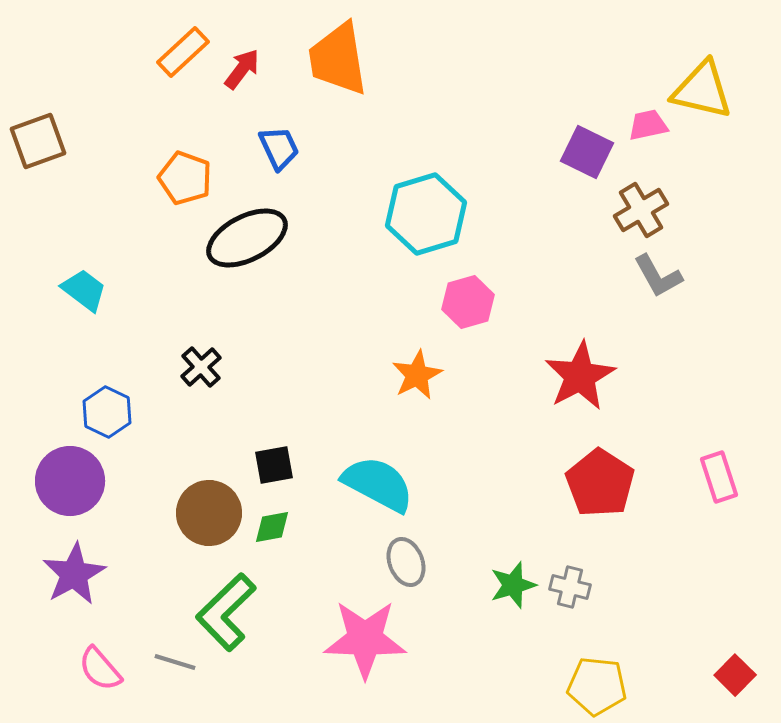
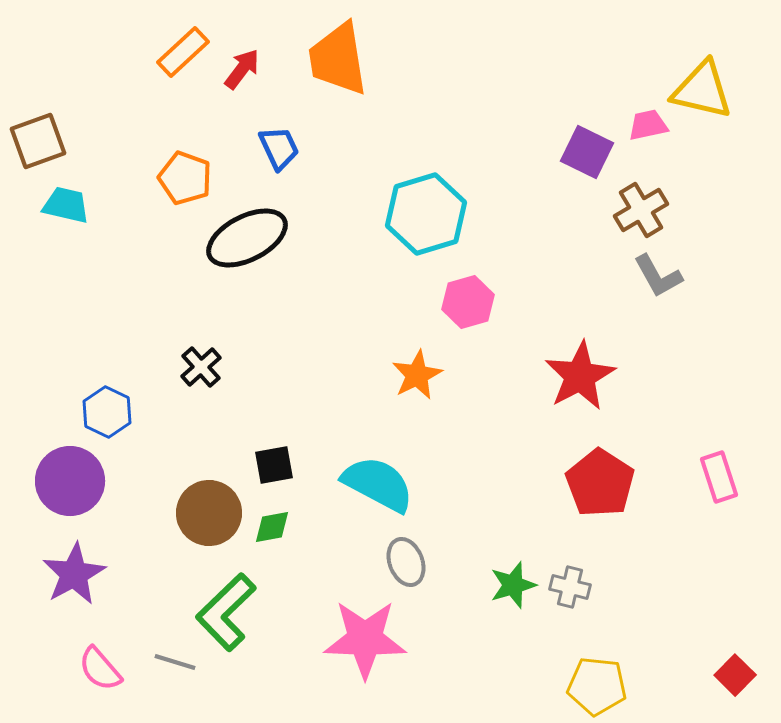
cyan trapezoid: moved 18 px left, 85 px up; rotated 24 degrees counterclockwise
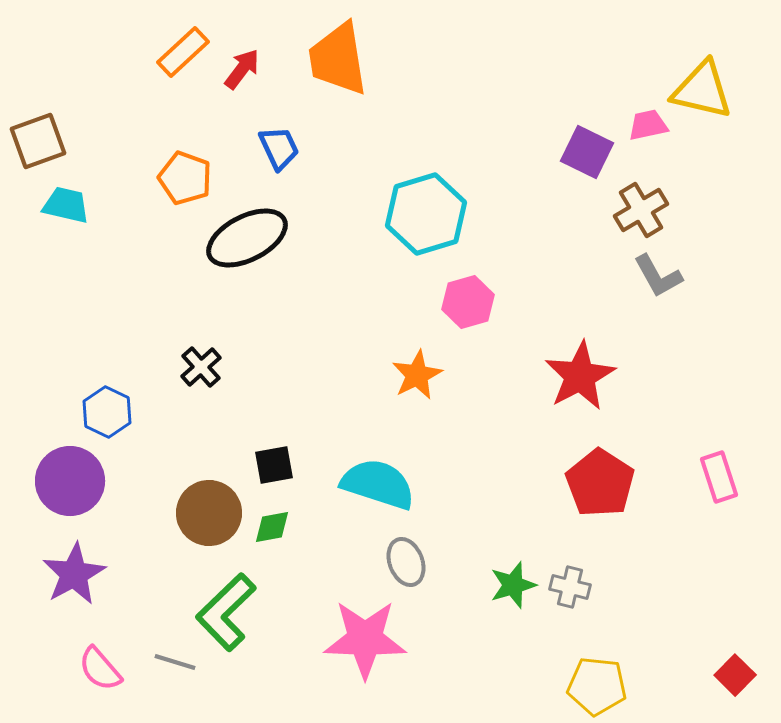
cyan semicircle: rotated 10 degrees counterclockwise
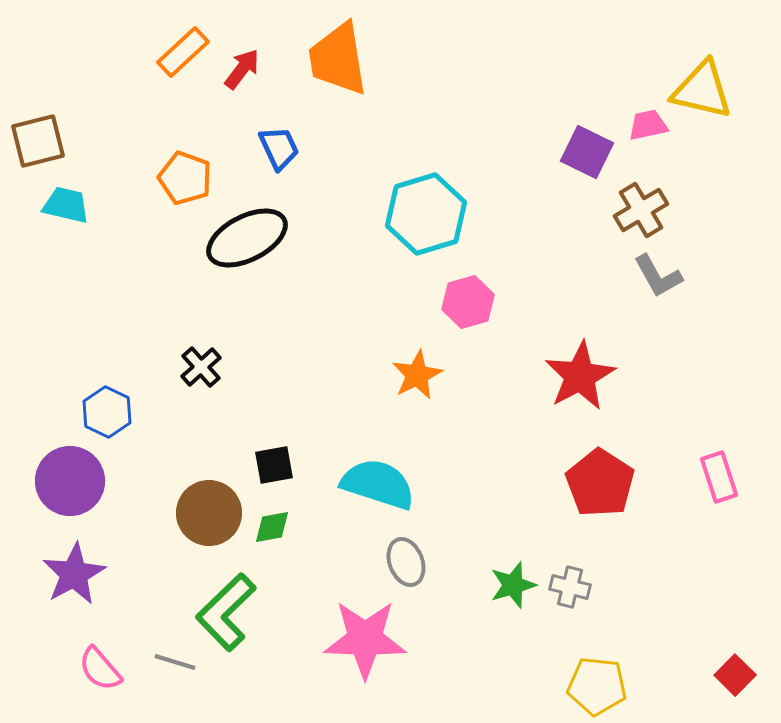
brown square: rotated 6 degrees clockwise
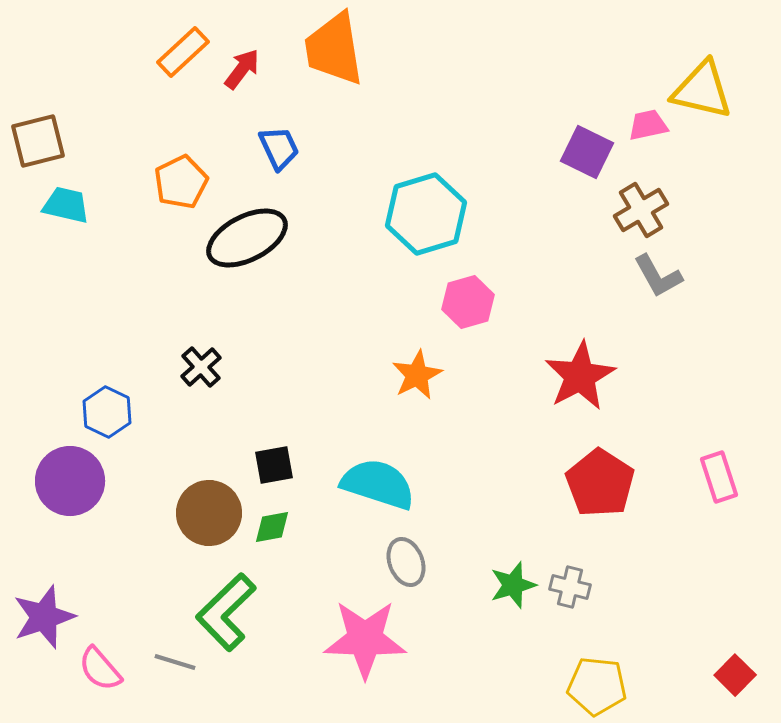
orange trapezoid: moved 4 px left, 10 px up
orange pentagon: moved 4 px left, 4 px down; rotated 26 degrees clockwise
purple star: moved 30 px left, 43 px down; rotated 10 degrees clockwise
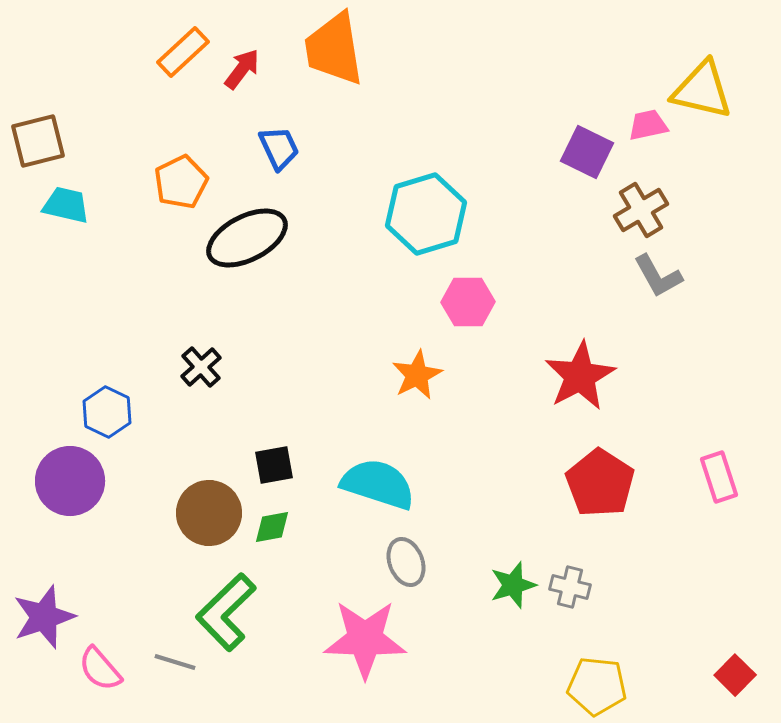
pink hexagon: rotated 15 degrees clockwise
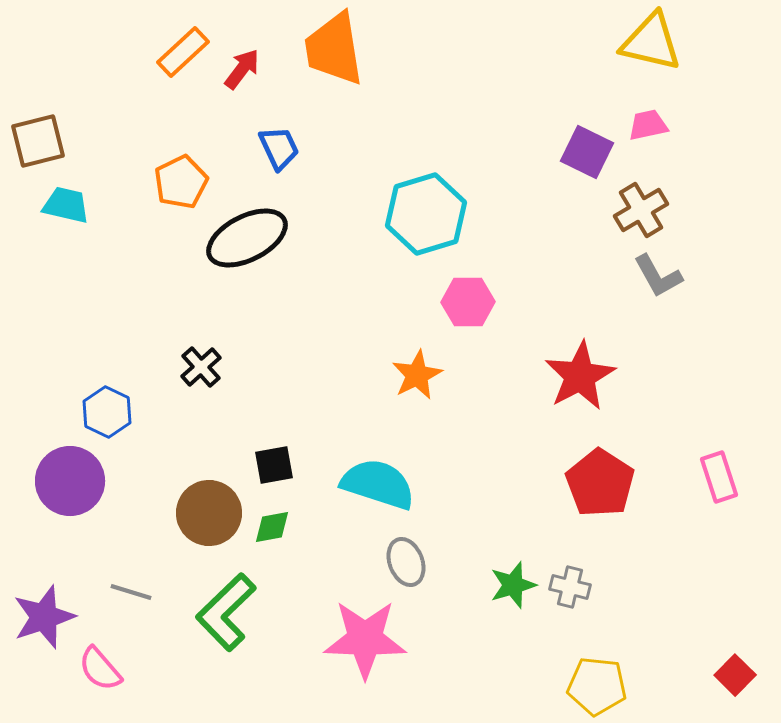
yellow triangle: moved 51 px left, 48 px up
gray line: moved 44 px left, 70 px up
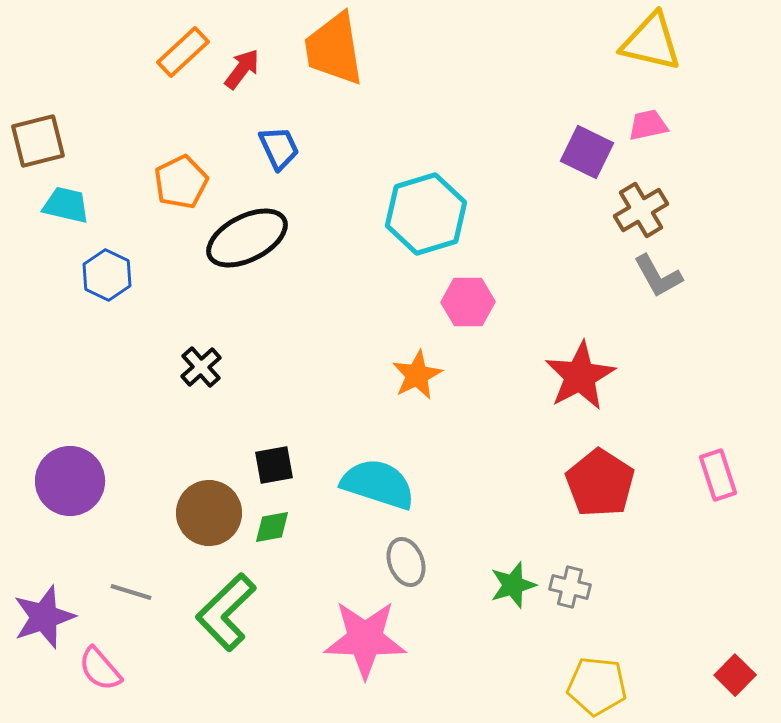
blue hexagon: moved 137 px up
pink rectangle: moved 1 px left, 2 px up
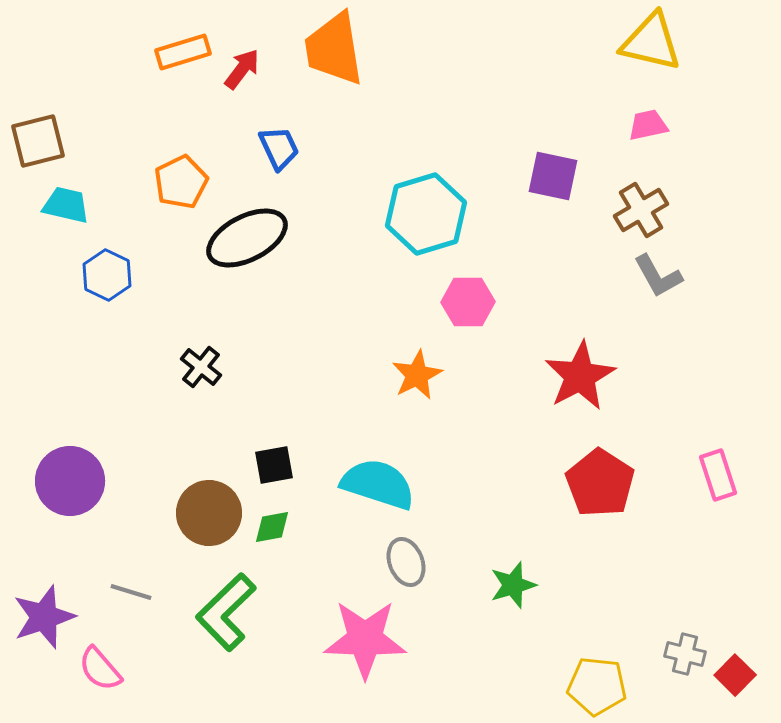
orange rectangle: rotated 26 degrees clockwise
purple square: moved 34 px left, 24 px down; rotated 14 degrees counterclockwise
black cross: rotated 9 degrees counterclockwise
gray cross: moved 115 px right, 67 px down
